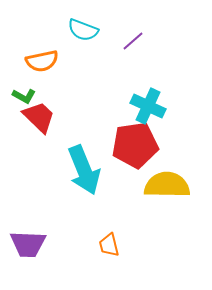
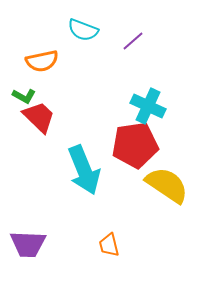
yellow semicircle: rotated 33 degrees clockwise
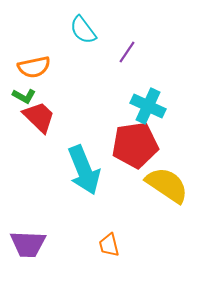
cyan semicircle: rotated 32 degrees clockwise
purple line: moved 6 px left, 11 px down; rotated 15 degrees counterclockwise
orange semicircle: moved 8 px left, 6 px down
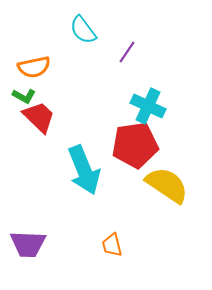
orange trapezoid: moved 3 px right
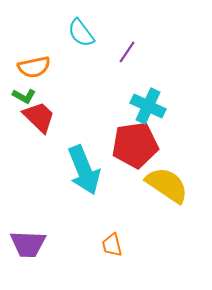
cyan semicircle: moved 2 px left, 3 px down
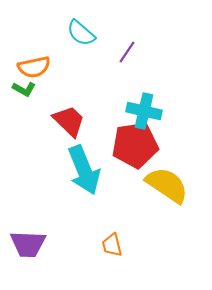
cyan semicircle: rotated 12 degrees counterclockwise
green L-shape: moved 7 px up
cyan cross: moved 4 px left, 5 px down; rotated 12 degrees counterclockwise
red trapezoid: moved 30 px right, 4 px down
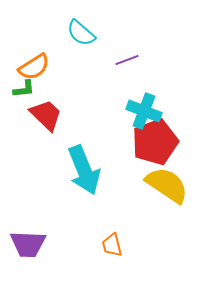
purple line: moved 8 px down; rotated 35 degrees clockwise
orange semicircle: rotated 20 degrees counterclockwise
green L-shape: rotated 35 degrees counterclockwise
cyan cross: rotated 8 degrees clockwise
red trapezoid: moved 23 px left, 6 px up
red pentagon: moved 20 px right, 3 px up; rotated 12 degrees counterclockwise
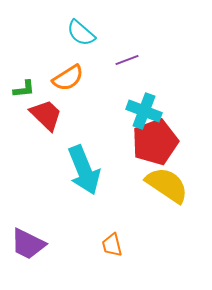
orange semicircle: moved 34 px right, 11 px down
purple trapezoid: rotated 24 degrees clockwise
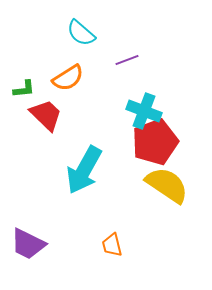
cyan arrow: rotated 51 degrees clockwise
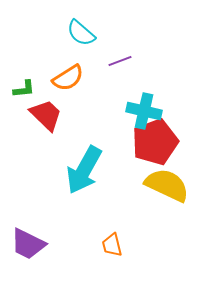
purple line: moved 7 px left, 1 px down
cyan cross: rotated 8 degrees counterclockwise
yellow semicircle: rotated 9 degrees counterclockwise
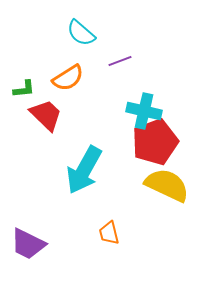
orange trapezoid: moved 3 px left, 12 px up
